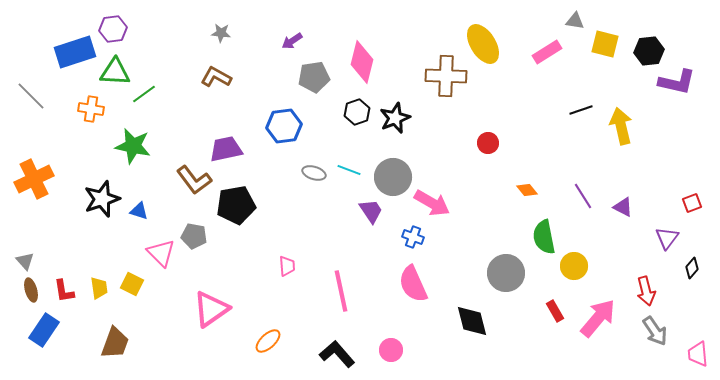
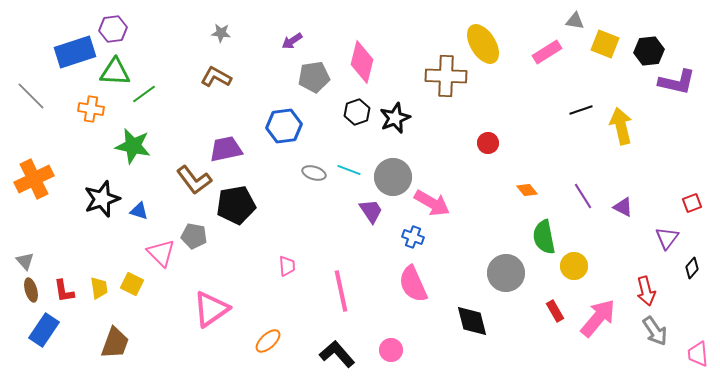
yellow square at (605, 44): rotated 8 degrees clockwise
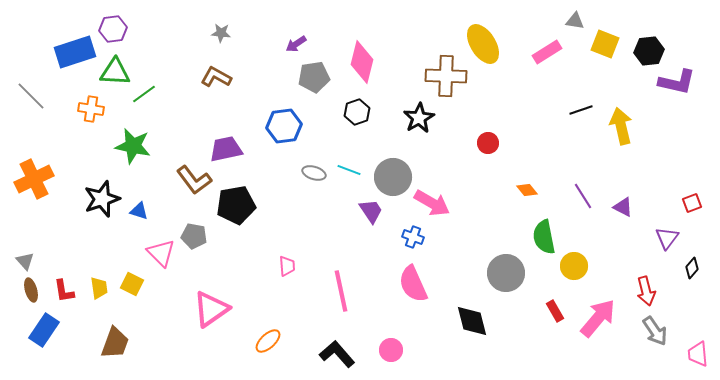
purple arrow at (292, 41): moved 4 px right, 3 px down
black star at (395, 118): moved 24 px right; rotated 8 degrees counterclockwise
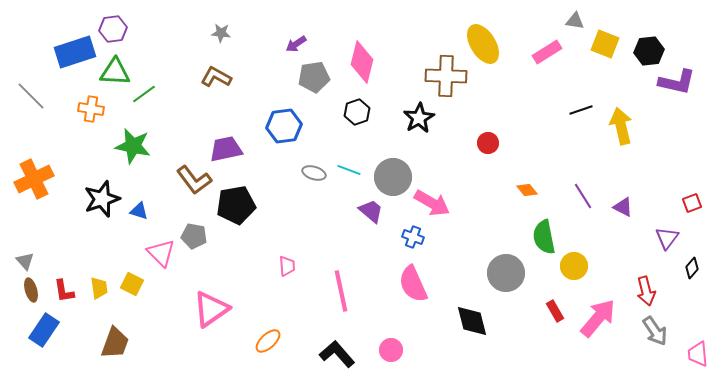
purple trapezoid at (371, 211): rotated 16 degrees counterclockwise
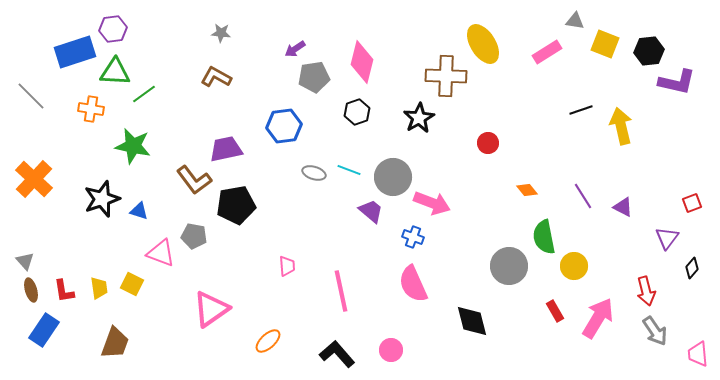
purple arrow at (296, 44): moved 1 px left, 5 px down
orange cross at (34, 179): rotated 21 degrees counterclockwise
pink arrow at (432, 203): rotated 9 degrees counterclockwise
pink triangle at (161, 253): rotated 24 degrees counterclockwise
gray circle at (506, 273): moved 3 px right, 7 px up
pink arrow at (598, 318): rotated 9 degrees counterclockwise
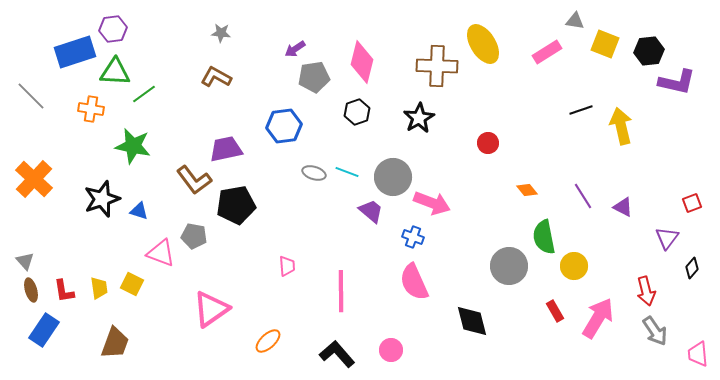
brown cross at (446, 76): moved 9 px left, 10 px up
cyan line at (349, 170): moved 2 px left, 2 px down
pink semicircle at (413, 284): moved 1 px right, 2 px up
pink line at (341, 291): rotated 12 degrees clockwise
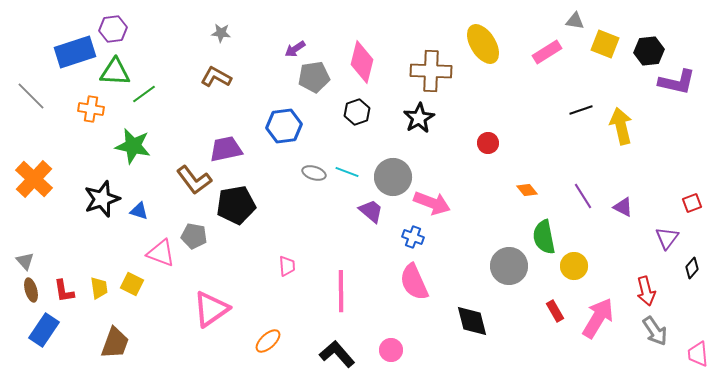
brown cross at (437, 66): moved 6 px left, 5 px down
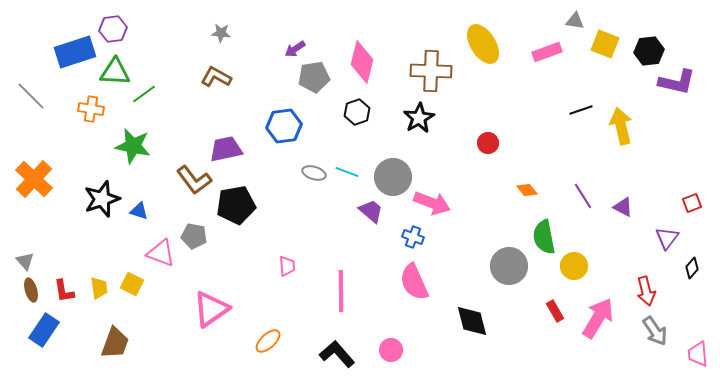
pink rectangle at (547, 52): rotated 12 degrees clockwise
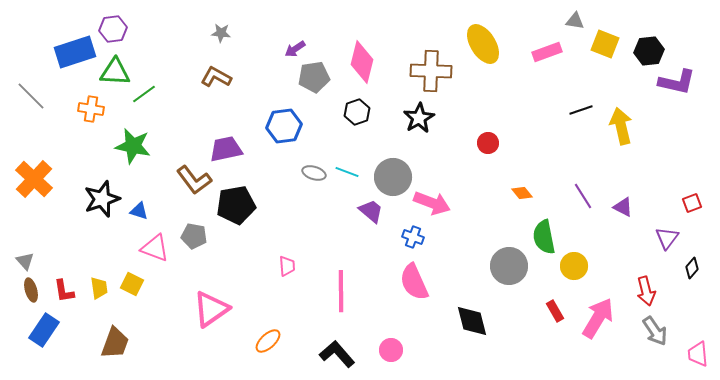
orange diamond at (527, 190): moved 5 px left, 3 px down
pink triangle at (161, 253): moved 6 px left, 5 px up
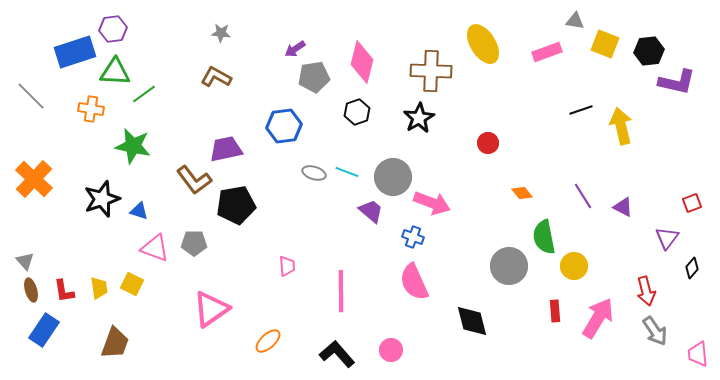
gray pentagon at (194, 236): moved 7 px down; rotated 10 degrees counterclockwise
red rectangle at (555, 311): rotated 25 degrees clockwise
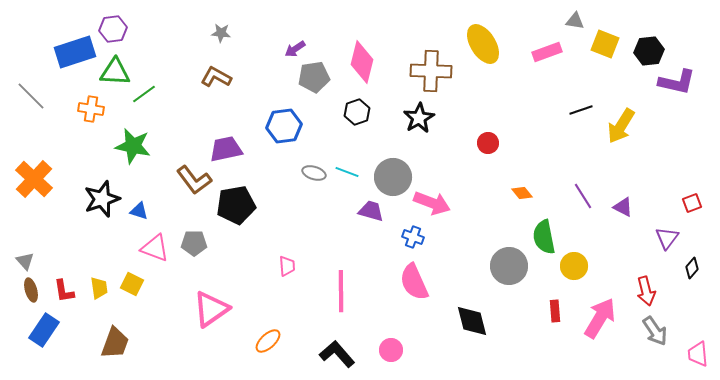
yellow arrow at (621, 126): rotated 135 degrees counterclockwise
purple trapezoid at (371, 211): rotated 24 degrees counterclockwise
pink arrow at (598, 318): moved 2 px right
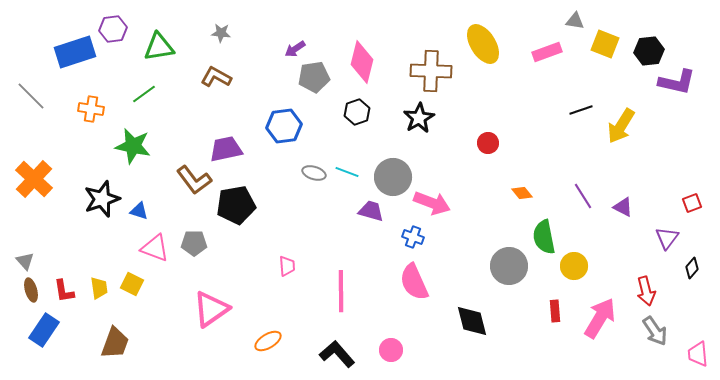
green triangle at (115, 72): moved 44 px right, 25 px up; rotated 12 degrees counterclockwise
orange ellipse at (268, 341): rotated 12 degrees clockwise
